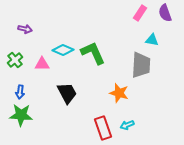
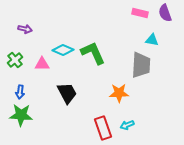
pink rectangle: rotated 70 degrees clockwise
orange star: rotated 18 degrees counterclockwise
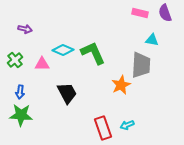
orange star: moved 2 px right, 8 px up; rotated 24 degrees counterclockwise
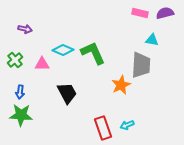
purple semicircle: rotated 96 degrees clockwise
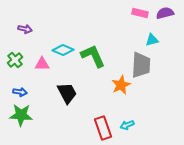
cyan triangle: rotated 24 degrees counterclockwise
green L-shape: moved 3 px down
blue arrow: rotated 88 degrees counterclockwise
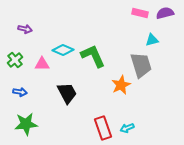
gray trapezoid: rotated 20 degrees counterclockwise
green star: moved 5 px right, 9 px down; rotated 10 degrees counterclockwise
cyan arrow: moved 3 px down
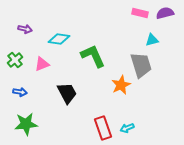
cyan diamond: moved 4 px left, 11 px up; rotated 15 degrees counterclockwise
pink triangle: rotated 21 degrees counterclockwise
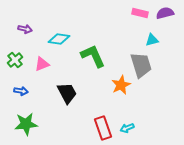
blue arrow: moved 1 px right, 1 px up
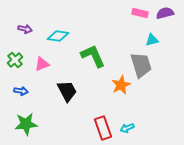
cyan diamond: moved 1 px left, 3 px up
black trapezoid: moved 2 px up
